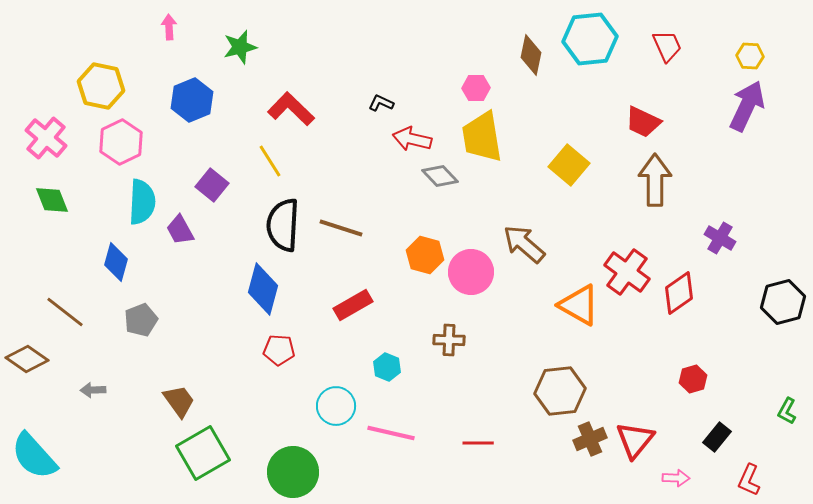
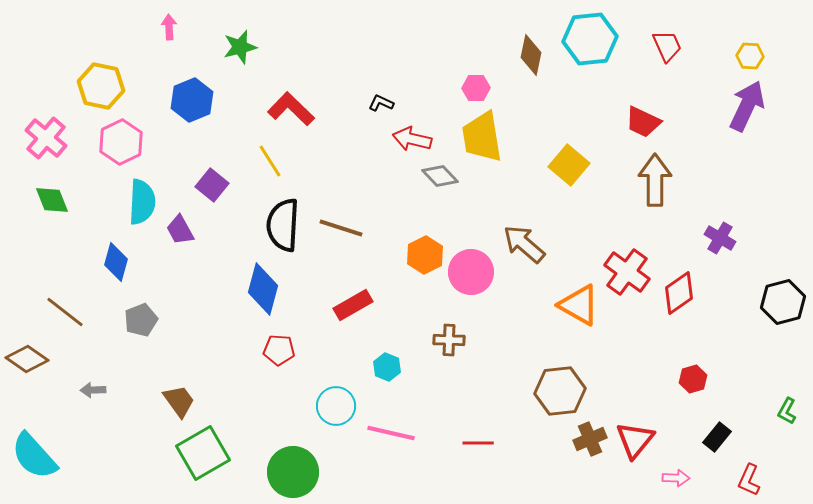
orange hexagon at (425, 255): rotated 18 degrees clockwise
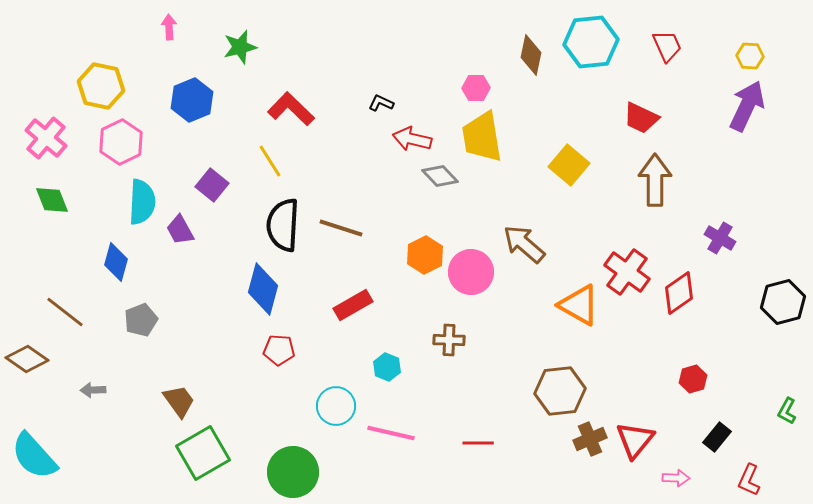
cyan hexagon at (590, 39): moved 1 px right, 3 px down
red trapezoid at (643, 122): moved 2 px left, 4 px up
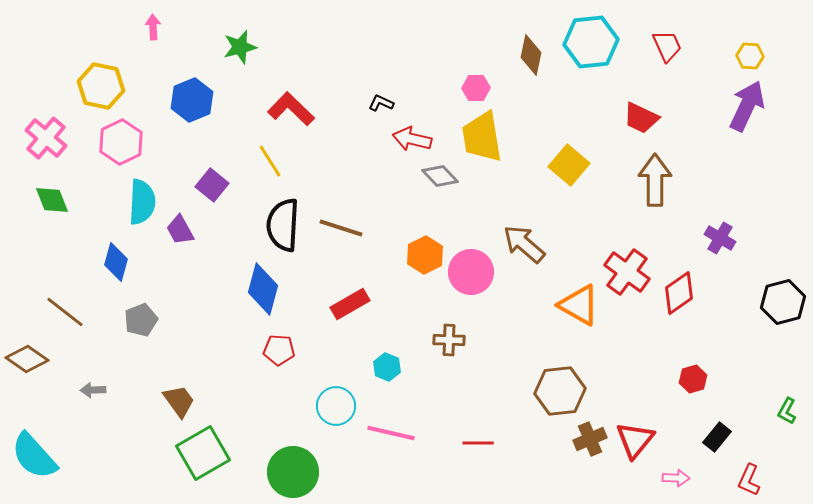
pink arrow at (169, 27): moved 16 px left
red rectangle at (353, 305): moved 3 px left, 1 px up
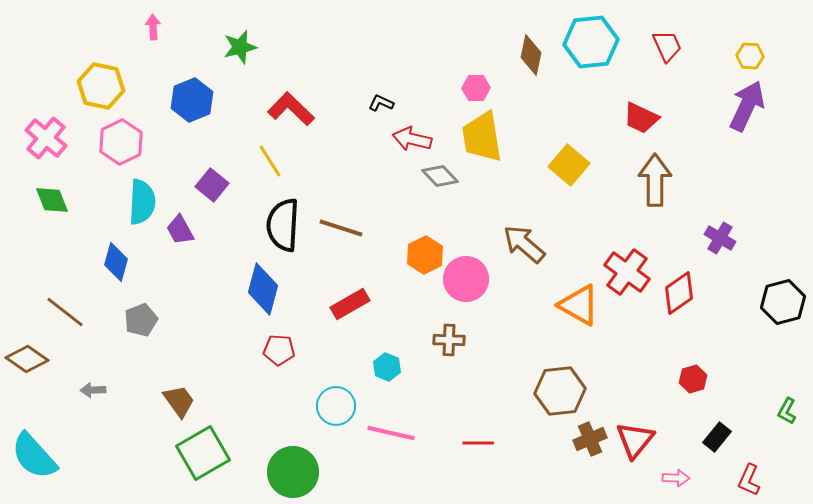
pink circle at (471, 272): moved 5 px left, 7 px down
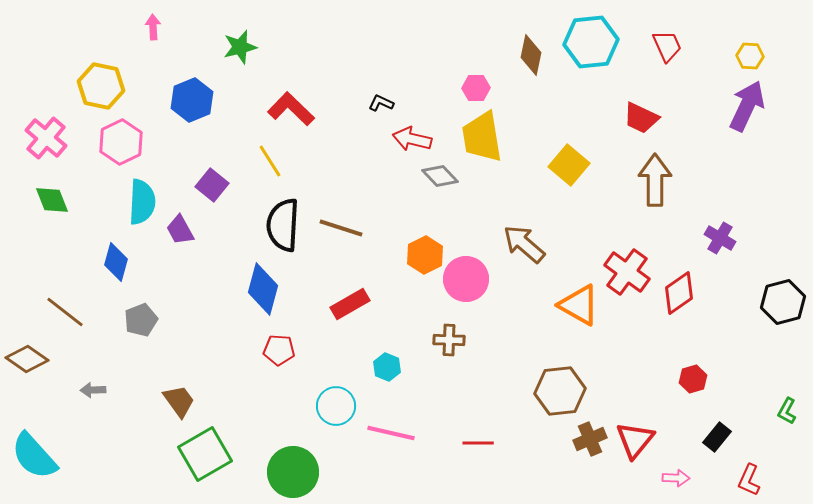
green square at (203, 453): moved 2 px right, 1 px down
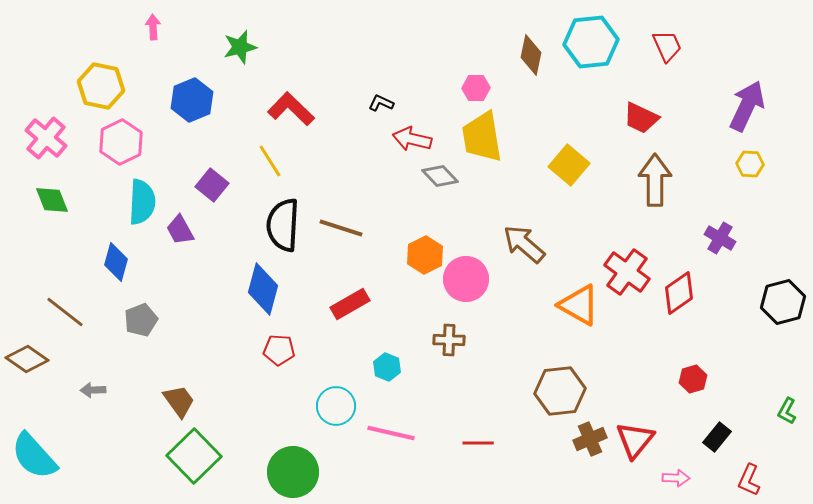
yellow hexagon at (750, 56): moved 108 px down
green square at (205, 454): moved 11 px left, 2 px down; rotated 14 degrees counterclockwise
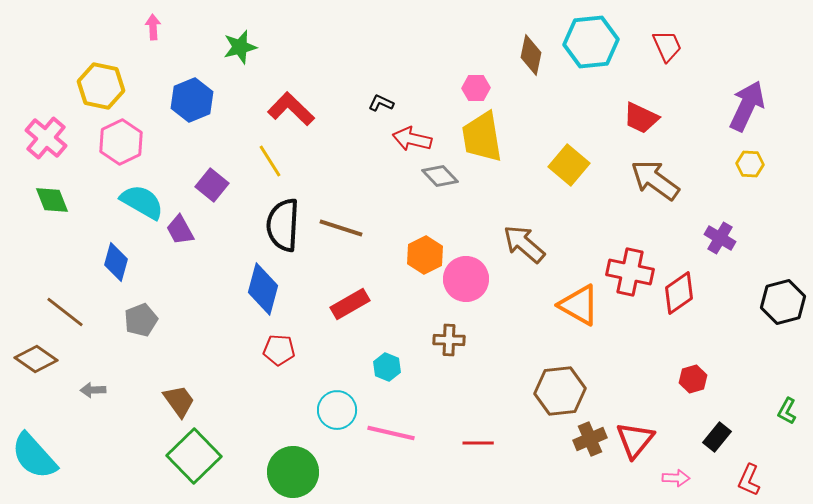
brown arrow at (655, 180): rotated 54 degrees counterclockwise
cyan semicircle at (142, 202): rotated 63 degrees counterclockwise
red cross at (627, 272): moved 3 px right; rotated 24 degrees counterclockwise
brown diamond at (27, 359): moved 9 px right
cyan circle at (336, 406): moved 1 px right, 4 px down
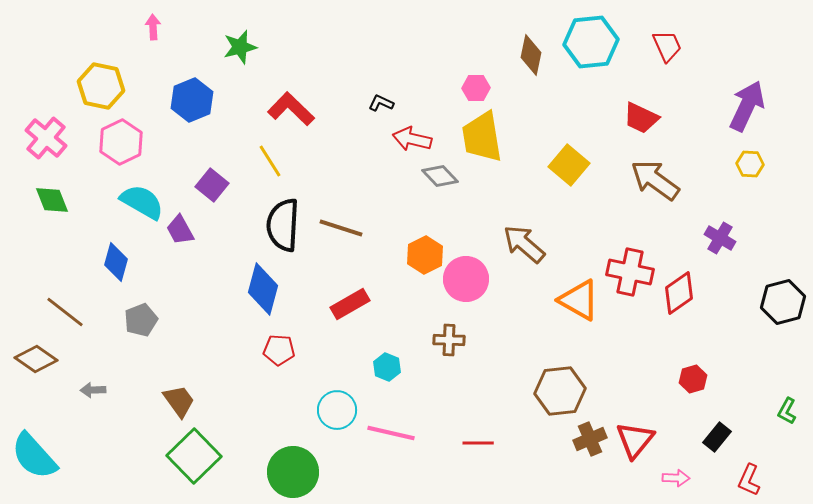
orange triangle at (579, 305): moved 5 px up
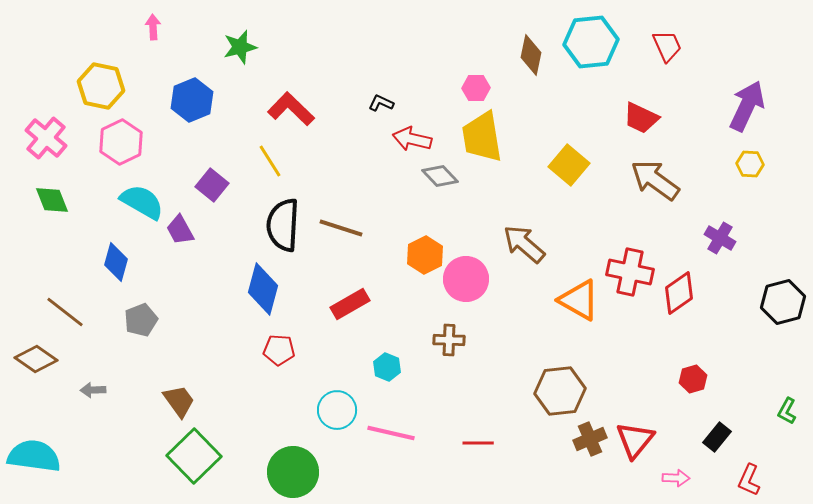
cyan semicircle at (34, 456): rotated 140 degrees clockwise
